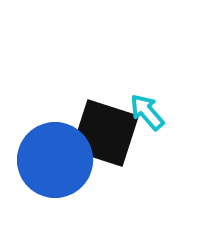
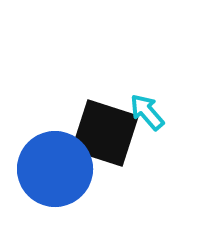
blue circle: moved 9 px down
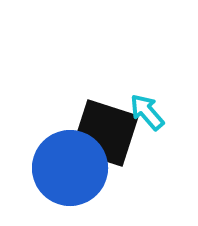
blue circle: moved 15 px right, 1 px up
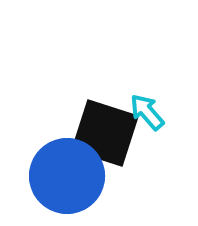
blue circle: moved 3 px left, 8 px down
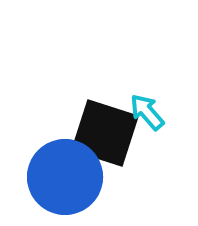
blue circle: moved 2 px left, 1 px down
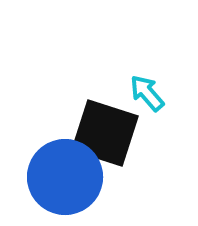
cyan arrow: moved 19 px up
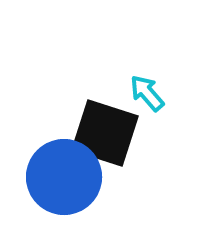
blue circle: moved 1 px left
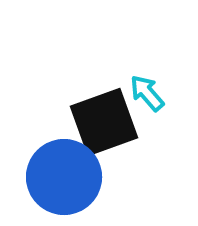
black square: moved 1 px left, 11 px up; rotated 38 degrees counterclockwise
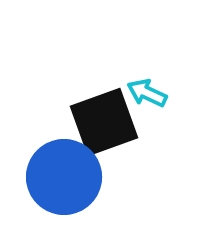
cyan arrow: rotated 24 degrees counterclockwise
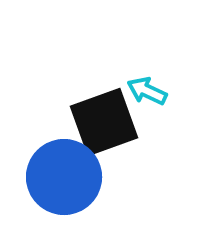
cyan arrow: moved 2 px up
